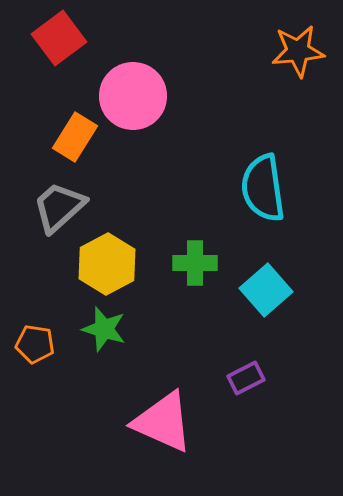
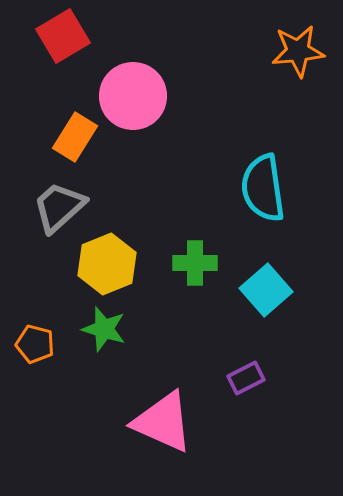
red square: moved 4 px right, 2 px up; rotated 6 degrees clockwise
yellow hexagon: rotated 6 degrees clockwise
orange pentagon: rotated 6 degrees clockwise
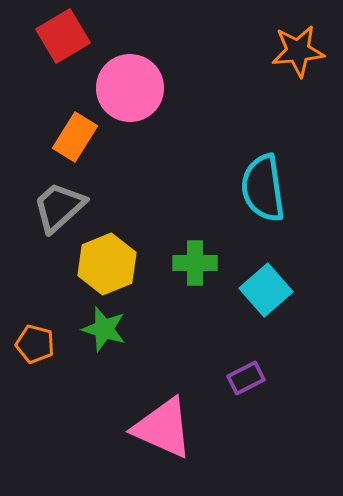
pink circle: moved 3 px left, 8 px up
pink triangle: moved 6 px down
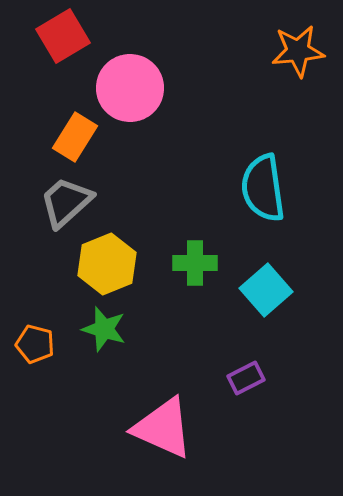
gray trapezoid: moved 7 px right, 5 px up
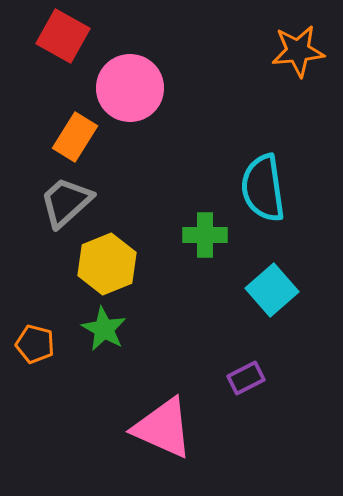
red square: rotated 30 degrees counterclockwise
green cross: moved 10 px right, 28 px up
cyan square: moved 6 px right
green star: rotated 12 degrees clockwise
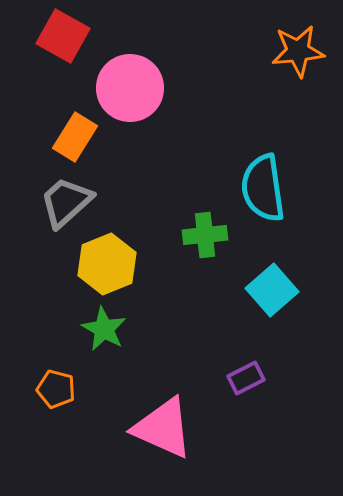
green cross: rotated 6 degrees counterclockwise
orange pentagon: moved 21 px right, 45 px down
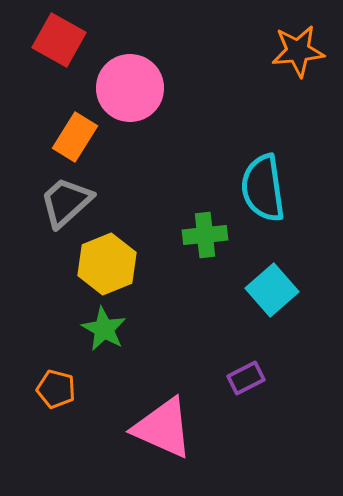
red square: moved 4 px left, 4 px down
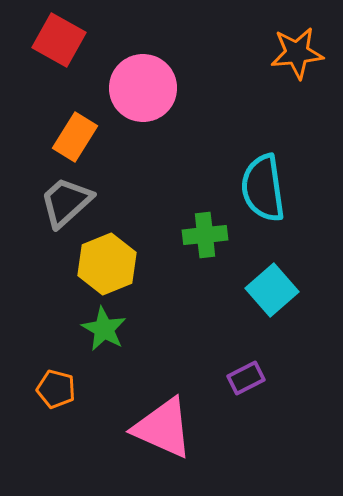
orange star: moved 1 px left, 2 px down
pink circle: moved 13 px right
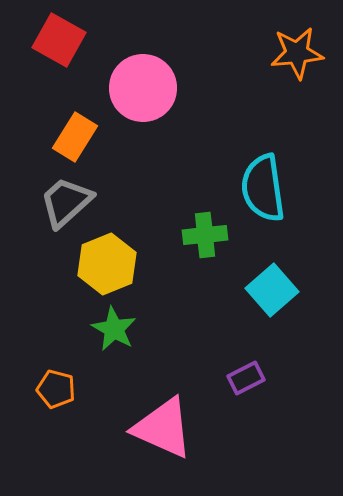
green star: moved 10 px right
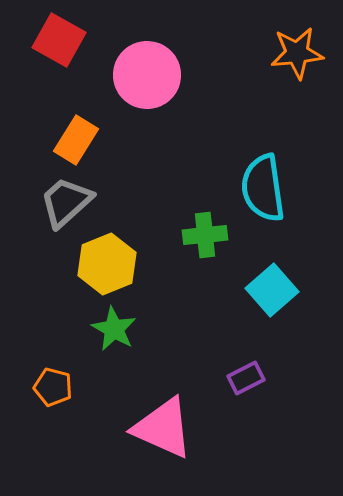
pink circle: moved 4 px right, 13 px up
orange rectangle: moved 1 px right, 3 px down
orange pentagon: moved 3 px left, 2 px up
